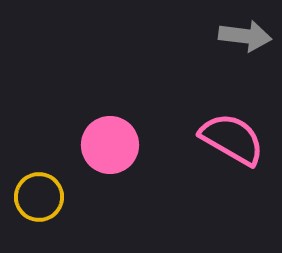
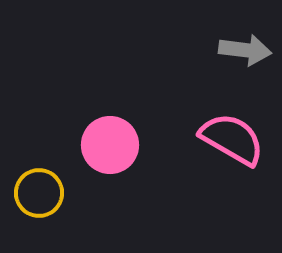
gray arrow: moved 14 px down
yellow circle: moved 4 px up
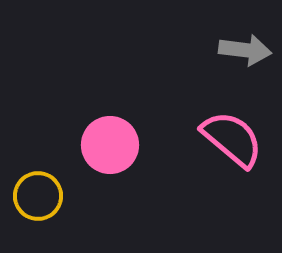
pink semicircle: rotated 10 degrees clockwise
yellow circle: moved 1 px left, 3 px down
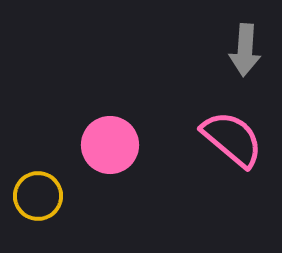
gray arrow: rotated 87 degrees clockwise
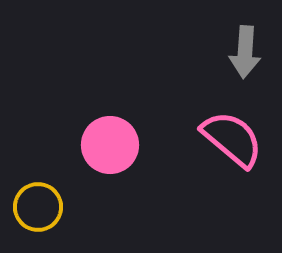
gray arrow: moved 2 px down
yellow circle: moved 11 px down
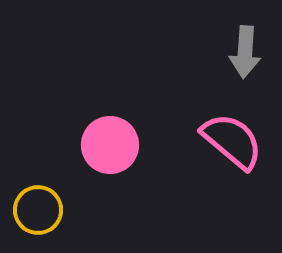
pink semicircle: moved 2 px down
yellow circle: moved 3 px down
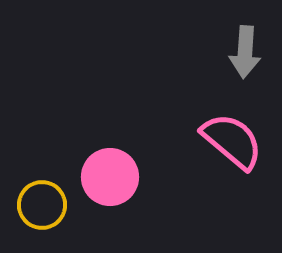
pink circle: moved 32 px down
yellow circle: moved 4 px right, 5 px up
